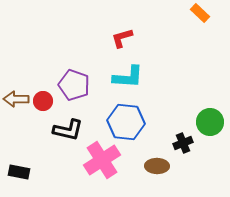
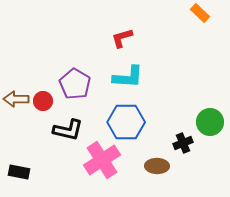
purple pentagon: moved 1 px right, 1 px up; rotated 12 degrees clockwise
blue hexagon: rotated 6 degrees counterclockwise
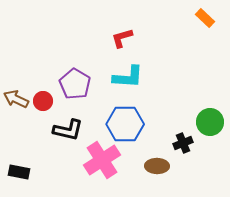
orange rectangle: moved 5 px right, 5 px down
brown arrow: rotated 25 degrees clockwise
blue hexagon: moved 1 px left, 2 px down
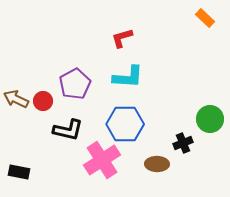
purple pentagon: rotated 12 degrees clockwise
green circle: moved 3 px up
brown ellipse: moved 2 px up
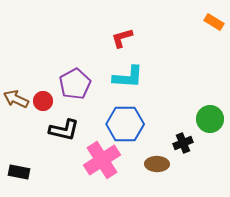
orange rectangle: moved 9 px right, 4 px down; rotated 12 degrees counterclockwise
black L-shape: moved 4 px left
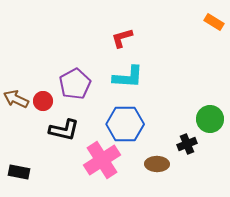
black cross: moved 4 px right, 1 px down
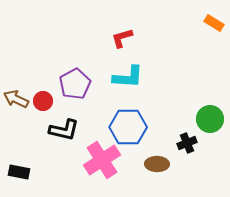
orange rectangle: moved 1 px down
blue hexagon: moved 3 px right, 3 px down
black cross: moved 1 px up
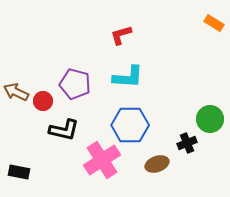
red L-shape: moved 1 px left, 3 px up
purple pentagon: rotated 28 degrees counterclockwise
brown arrow: moved 7 px up
blue hexagon: moved 2 px right, 2 px up
brown ellipse: rotated 20 degrees counterclockwise
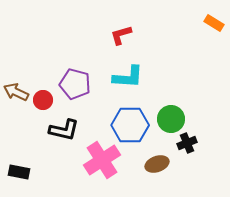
red circle: moved 1 px up
green circle: moved 39 px left
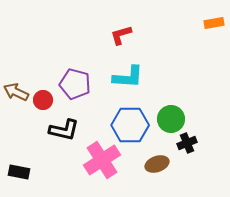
orange rectangle: rotated 42 degrees counterclockwise
